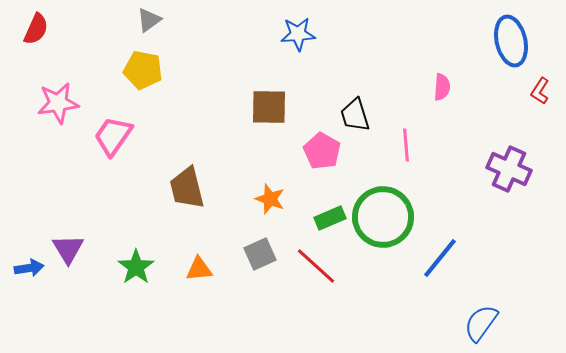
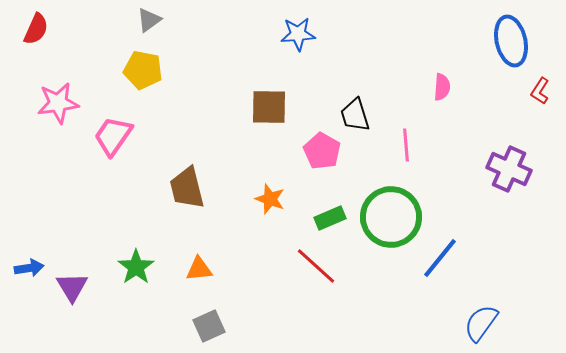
green circle: moved 8 px right
purple triangle: moved 4 px right, 38 px down
gray square: moved 51 px left, 72 px down
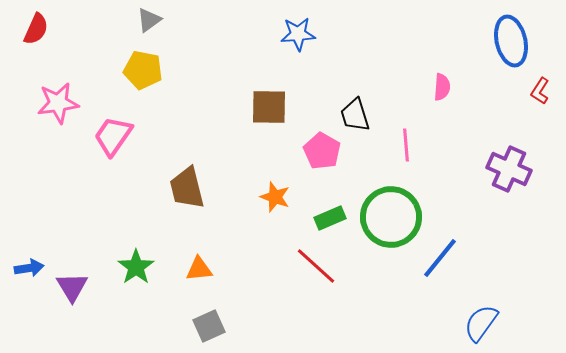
orange star: moved 5 px right, 2 px up
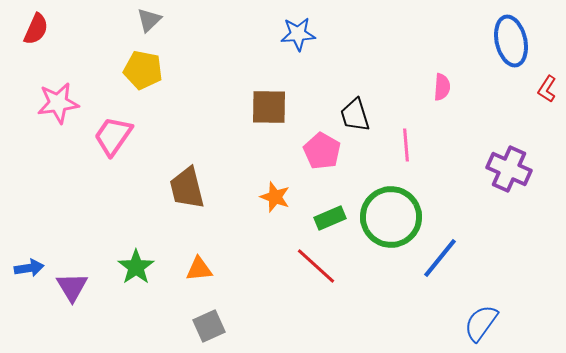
gray triangle: rotated 8 degrees counterclockwise
red L-shape: moved 7 px right, 2 px up
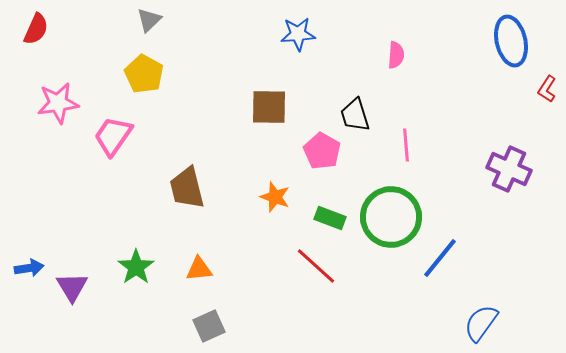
yellow pentagon: moved 1 px right, 4 px down; rotated 18 degrees clockwise
pink semicircle: moved 46 px left, 32 px up
green rectangle: rotated 44 degrees clockwise
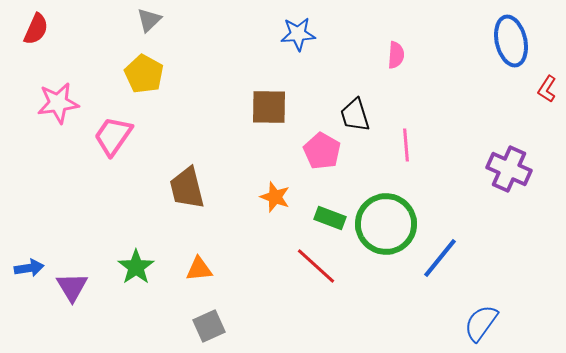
green circle: moved 5 px left, 7 px down
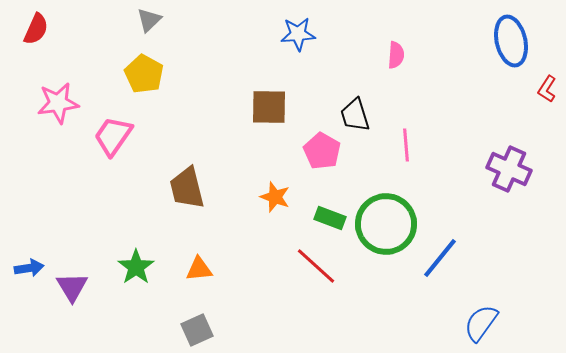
gray square: moved 12 px left, 4 px down
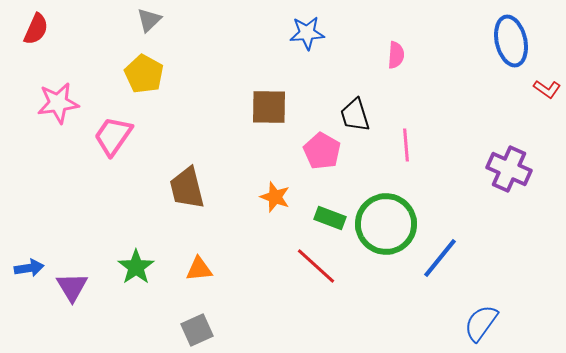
blue star: moved 9 px right, 1 px up
red L-shape: rotated 88 degrees counterclockwise
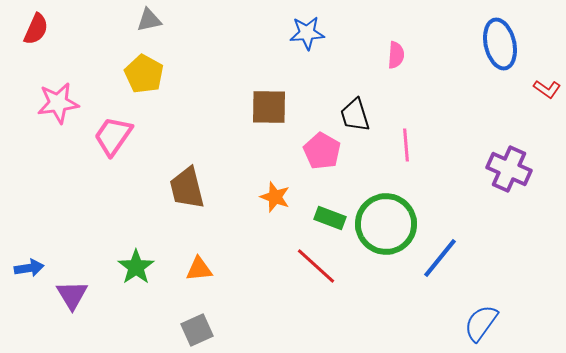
gray triangle: rotated 32 degrees clockwise
blue ellipse: moved 11 px left, 3 px down
purple triangle: moved 8 px down
